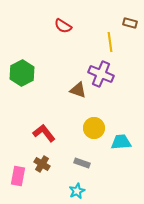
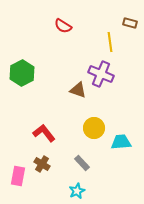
gray rectangle: rotated 28 degrees clockwise
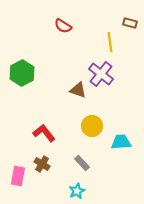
purple cross: rotated 15 degrees clockwise
yellow circle: moved 2 px left, 2 px up
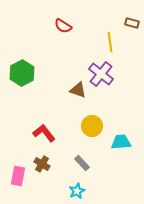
brown rectangle: moved 2 px right
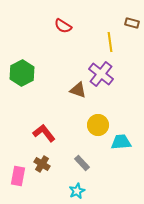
yellow circle: moved 6 px right, 1 px up
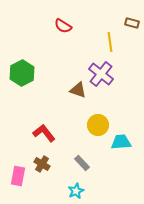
cyan star: moved 1 px left
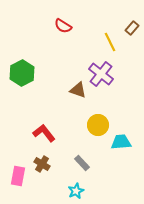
brown rectangle: moved 5 px down; rotated 64 degrees counterclockwise
yellow line: rotated 18 degrees counterclockwise
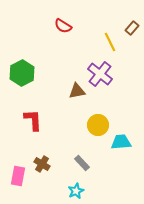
purple cross: moved 1 px left
brown triangle: moved 1 px left, 1 px down; rotated 30 degrees counterclockwise
red L-shape: moved 11 px left, 13 px up; rotated 35 degrees clockwise
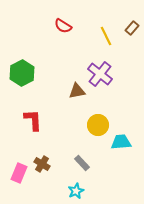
yellow line: moved 4 px left, 6 px up
pink rectangle: moved 1 px right, 3 px up; rotated 12 degrees clockwise
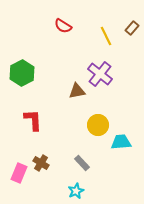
brown cross: moved 1 px left, 1 px up
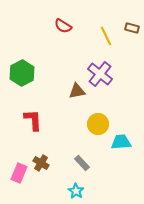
brown rectangle: rotated 64 degrees clockwise
yellow circle: moved 1 px up
cyan star: rotated 14 degrees counterclockwise
